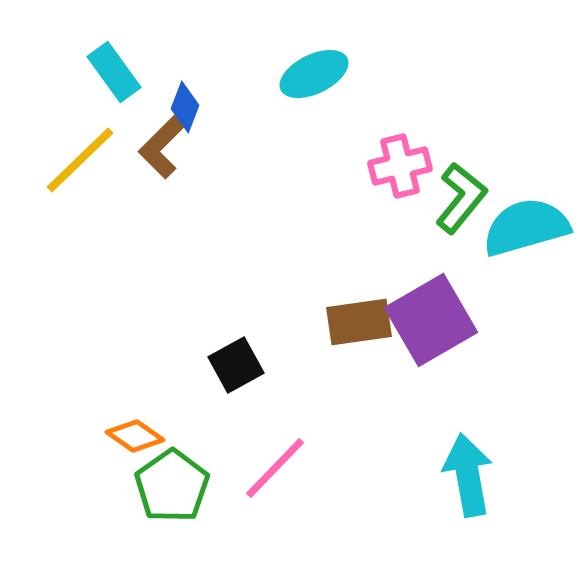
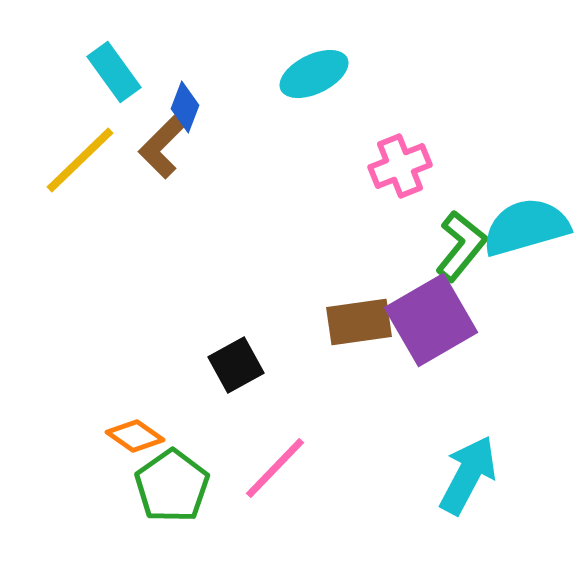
pink cross: rotated 8 degrees counterclockwise
green L-shape: moved 48 px down
cyan arrow: rotated 38 degrees clockwise
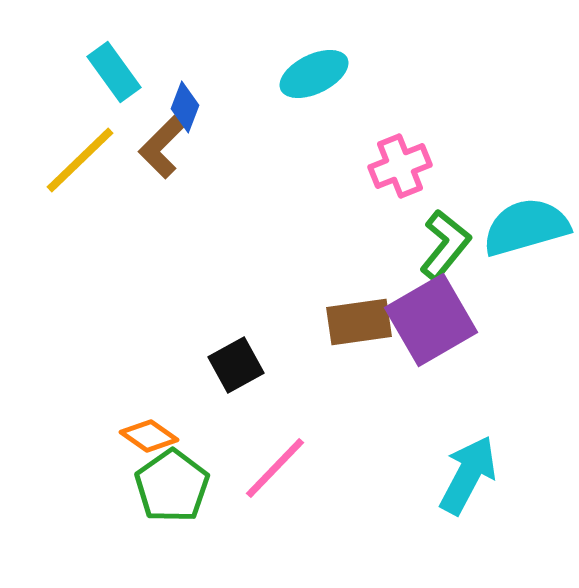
green L-shape: moved 16 px left, 1 px up
orange diamond: moved 14 px right
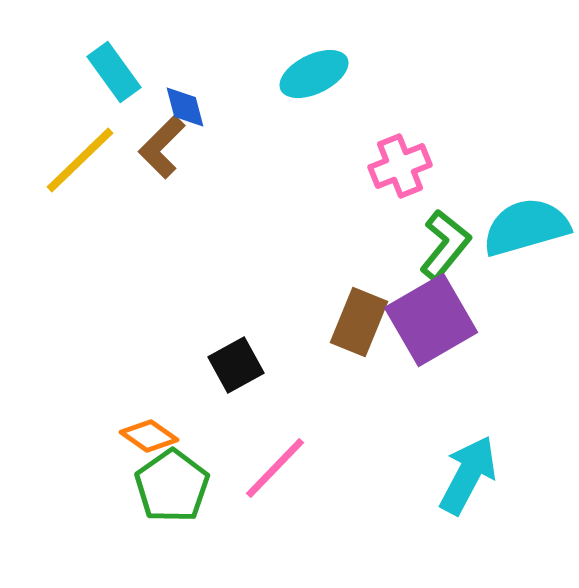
blue diamond: rotated 36 degrees counterclockwise
brown rectangle: rotated 60 degrees counterclockwise
